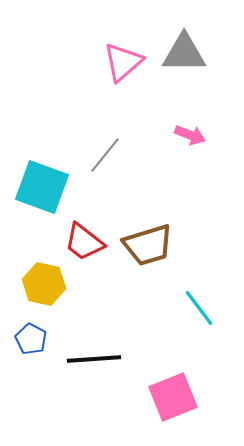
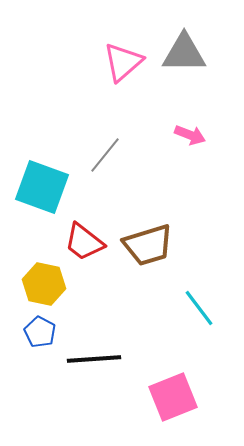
blue pentagon: moved 9 px right, 7 px up
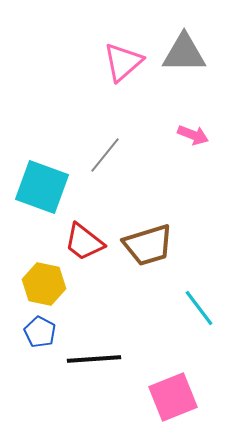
pink arrow: moved 3 px right
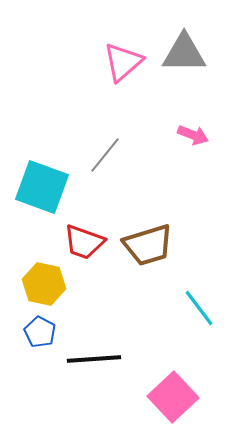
red trapezoid: rotated 18 degrees counterclockwise
pink square: rotated 21 degrees counterclockwise
